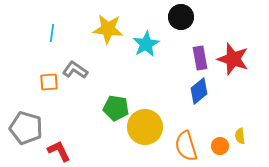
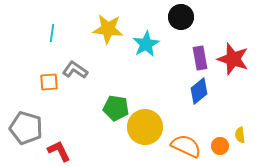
yellow semicircle: moved 1 px up
orange semicircle: rotated 132 degrees clockwise
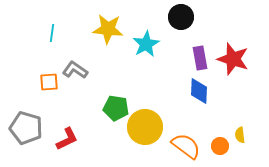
blue diamond: rotated 48 degrees counterclockwise
orange semicircle: rotated 12 degrees clockwise
red L-shape: moved 8 px right, 12 px up; rotated 90 degrees clockwise
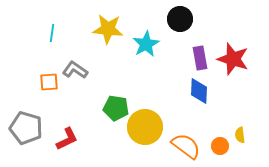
black circle: moved 1 px left, 2 px down
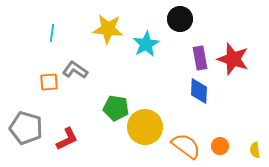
yellow semicircle: moved 15 px right, 15 px down
